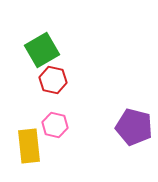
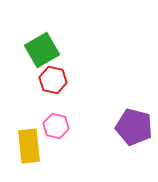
pink hexagon: moved 1 px right, 1 px down
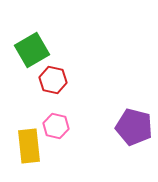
green square: moved 10 px left
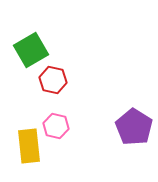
green square: moved 1 px left
purple pentagon: rotated 18 degrees clockwise
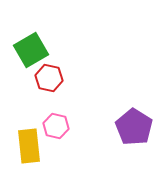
red hexagon: moved 4 px left, 2 px up
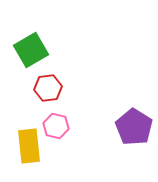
red hexagon: moved 1 px left, 10 px down; rotated 20 degrees counterclockwise
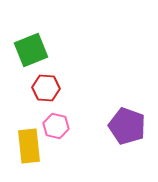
green square: rotated 8 degrees clockwise
red hexagon: moved 2 px left; rotated 12 degrees clockwise
purple pentagon: moved 7 px left, 1 px up; rotated 12 degrees counterclockwise
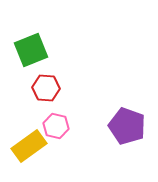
yellow rectangle: rotated 60 degrees clockwise
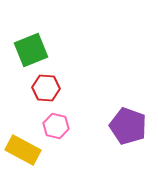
purple pentagon: moved 1 px right
yellow rectangle: moved 6 px left, 4 px down; rotated 64 degrees clockwise
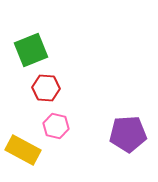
purple pentagon: moved 8 px down; rotated 24 degrees counterclockwise
